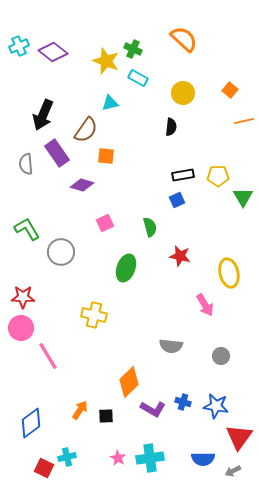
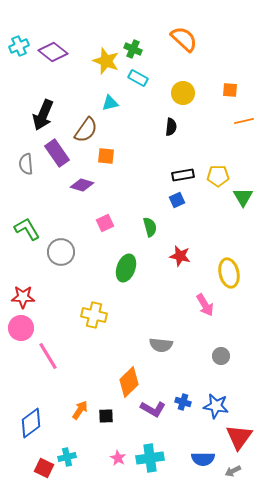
orange square at (230, 90): rotated 35 degrees counterclockwise
gray semicircle at (171, 346): moved 10 px left, 1 px up
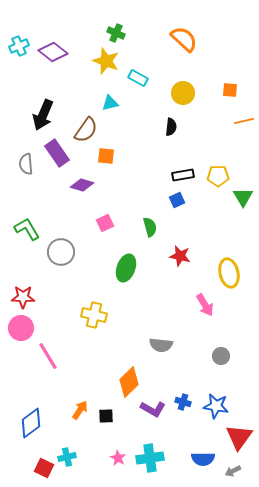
green cross at (133, 49): moved 17 px left, 16 px up
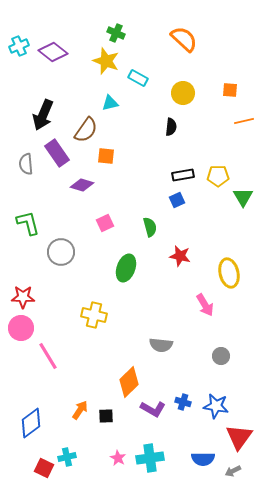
green L-shape at (27, 229): moved 1 px right, 6 px up; rotated 16 degrees clockwise
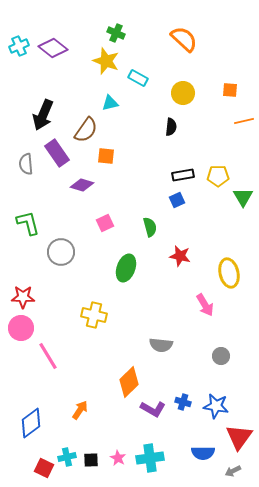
purple diamond at (53, 52): moved 4 px up
black square at (106, 416): moved 15 px left, 44 px down
blue semicircle at (203, 459): moved 6 px up
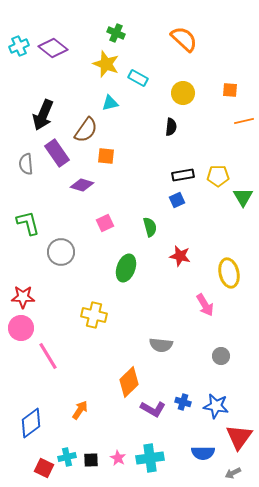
yellow star at (106, 61): moved 3 px down
gray arrow at (233, 471): moved 2 px down
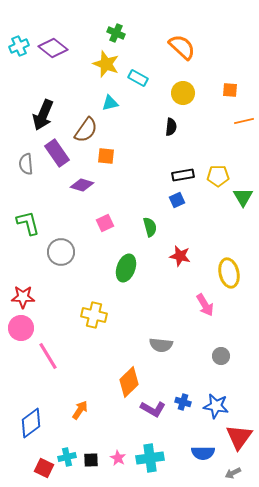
orange semicircle at (184, 39): moved 2 px left, 8 px down
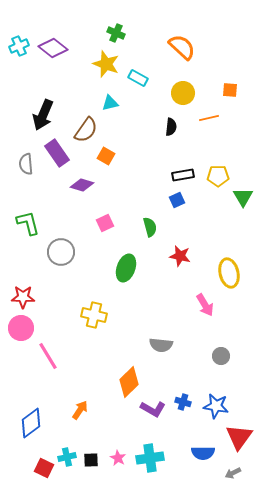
orange line at (244, 121): moved 35 px left, 3 px up
orange square at (106, 156): rotated 24 degrees clockwise
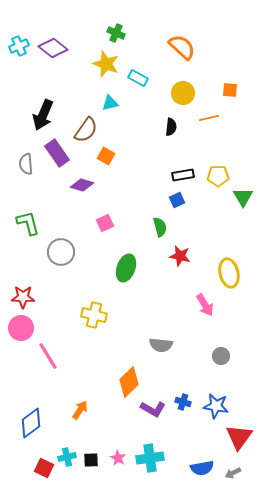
green semicircle at (150, 227): moved 10 px right
blue semicircle at (203, 453): moved 1 px left, 15 px down; rotated 10 degrees counterclockwise
